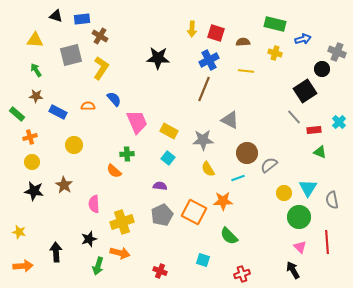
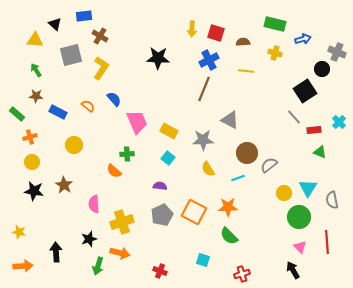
black triangle at (56, 16): moved 1 px left, 8 px down; rotated 24 degrees clockwise
blue rectangle at (82, 19): moved 2 px right, 3 px up
orange semicircle at (88, 106): rotated 40 degrees clockwise
orange star at (223, 201): moved 5 px right, 6 px down
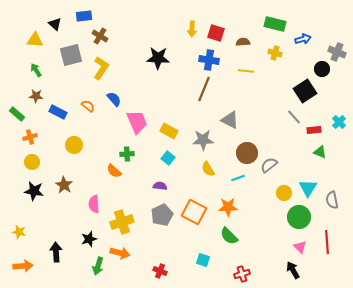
blue cross at (209, 60): rotated 36 degrees clockwise
